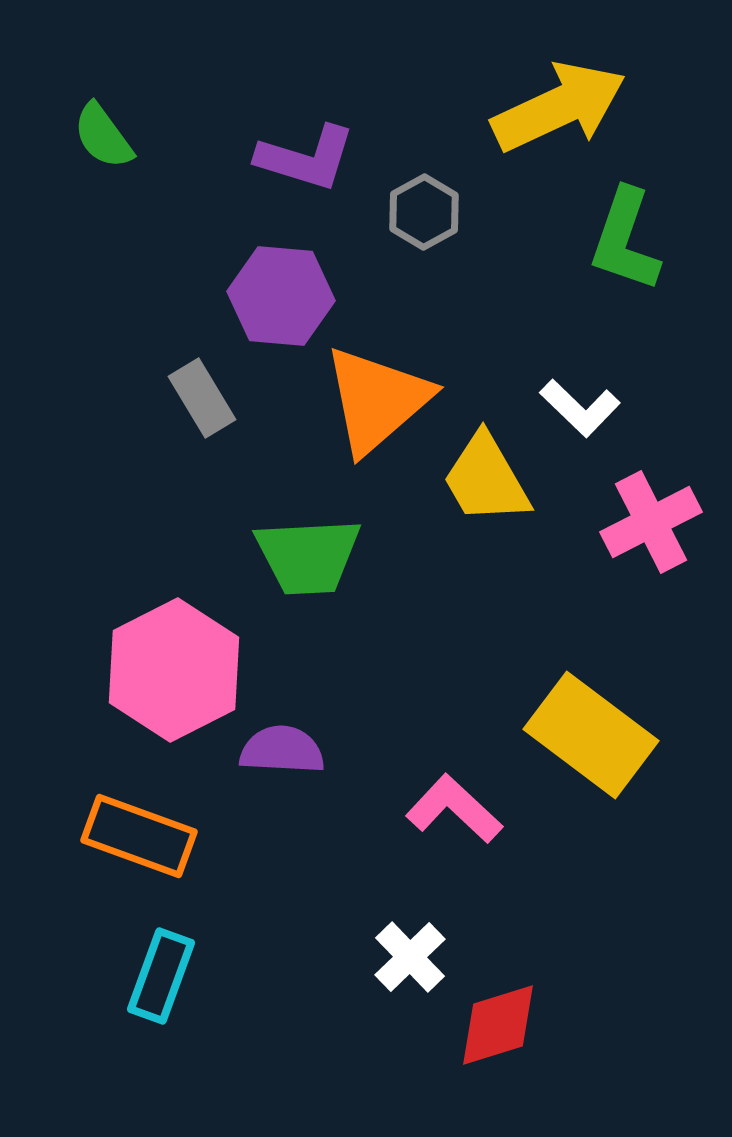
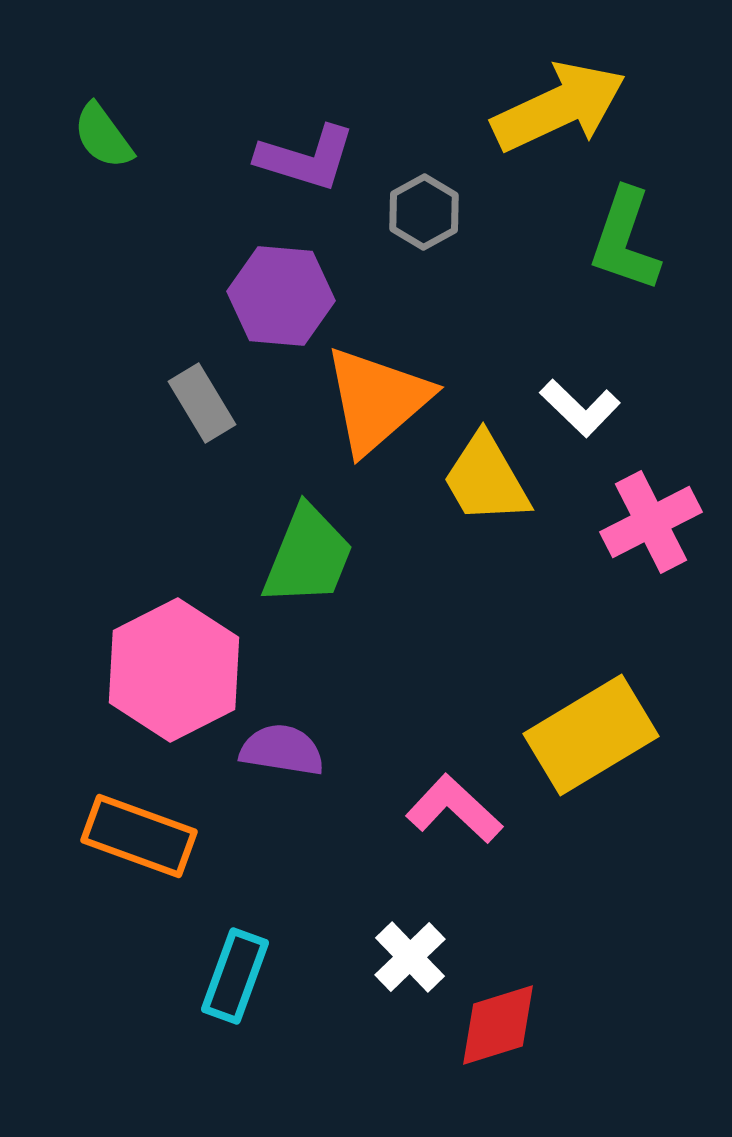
gray rectangle: moved 5 px down
green trapezoid: rotated 65 degrees counterclockwise
yellow rectangle: rotated 68 degrees counterclockwise
purple semicircle: rotated 6 degrees clockwise
cyan rectangle: moved 74 px right
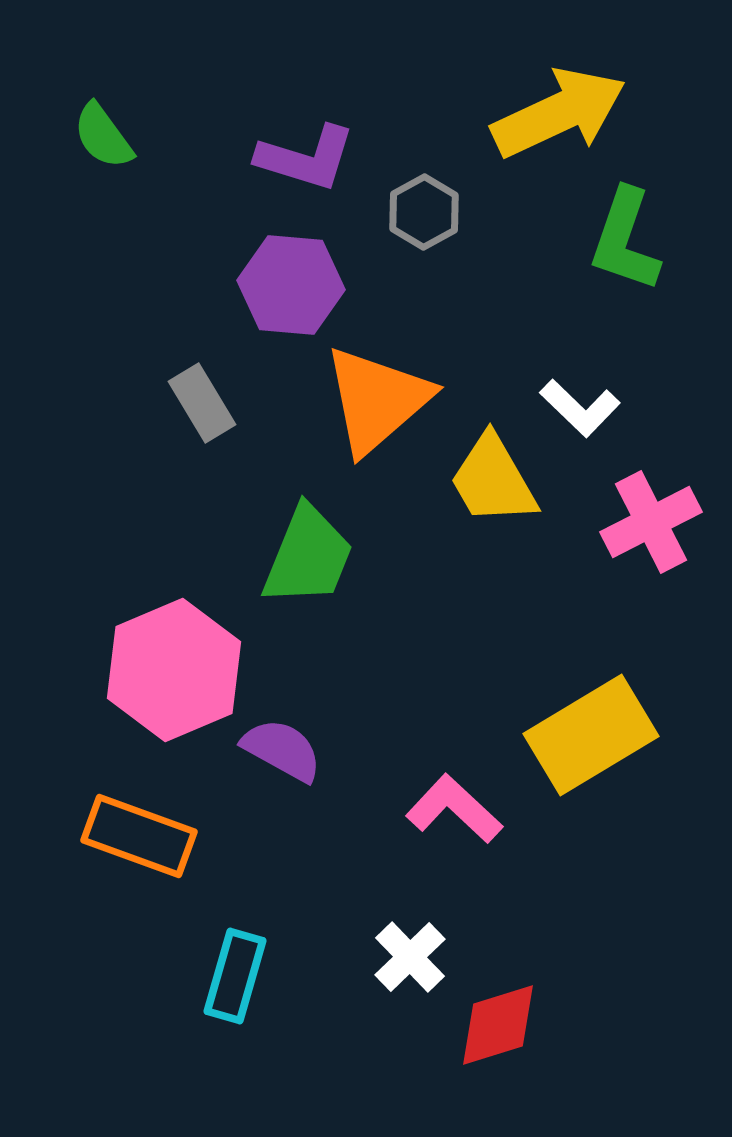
yellow arrow: moved 6 px down
purple hexagon: moved 10 px right, 11 px up
yellow trapezoid: moved 7 px right, 1 px down
pink hexagon: rotated 4 degrees clockwise
purple semicircle: rotated 20 degrees clockwise
cyan rectangle: rotated 4 degrees counterclockwise
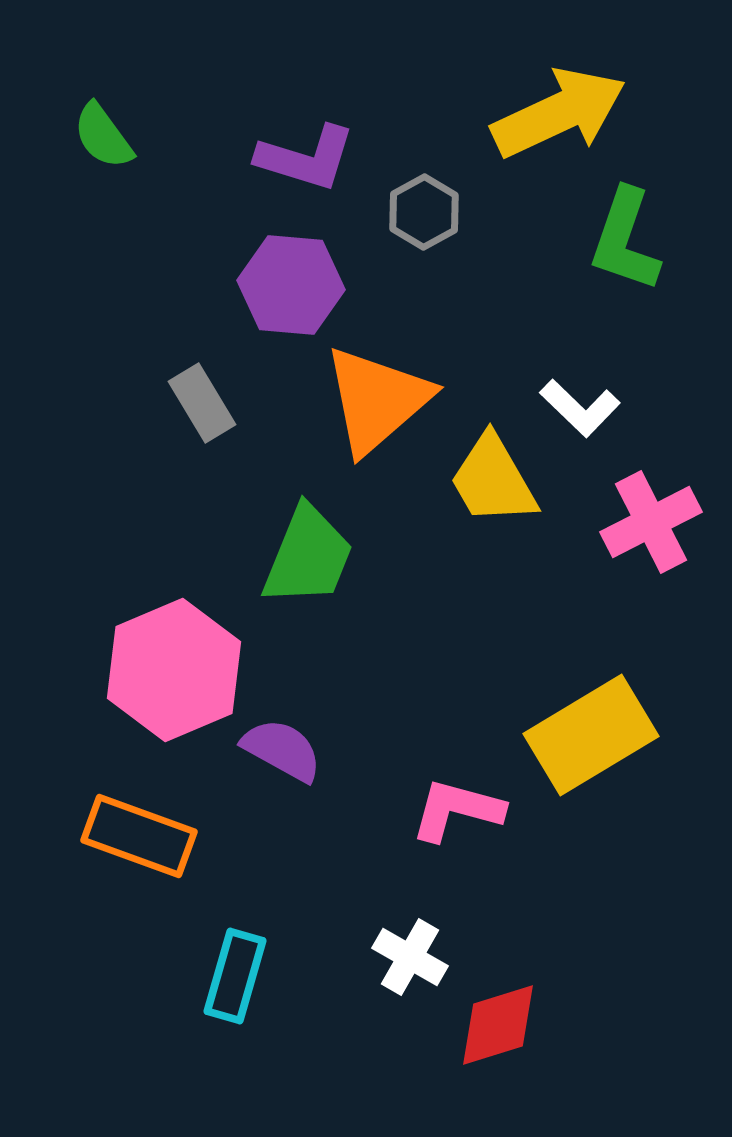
pink L-shape: moved 3 px right, 1 px down; rotated 28 degrees counterclockwise
white cross: rotated 16 degrees counterclockwise
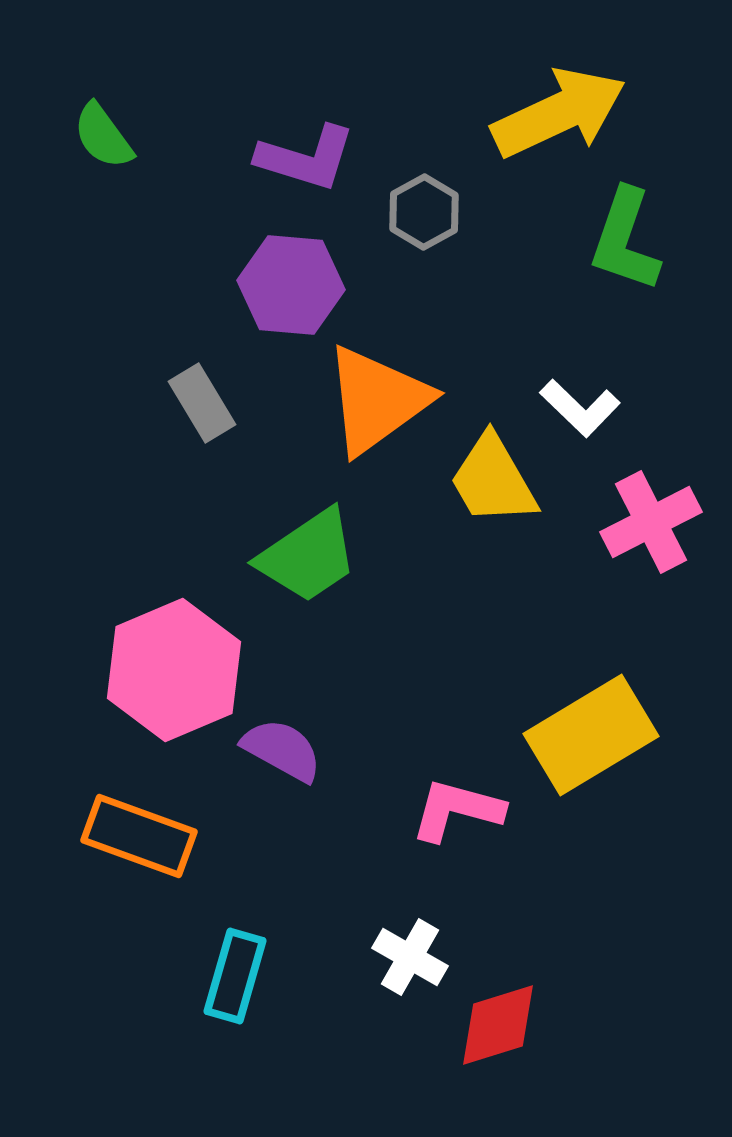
orange triangle: rotated 5 degrees clockwise
green trapezoid: rotated 34 degrees clockwise
